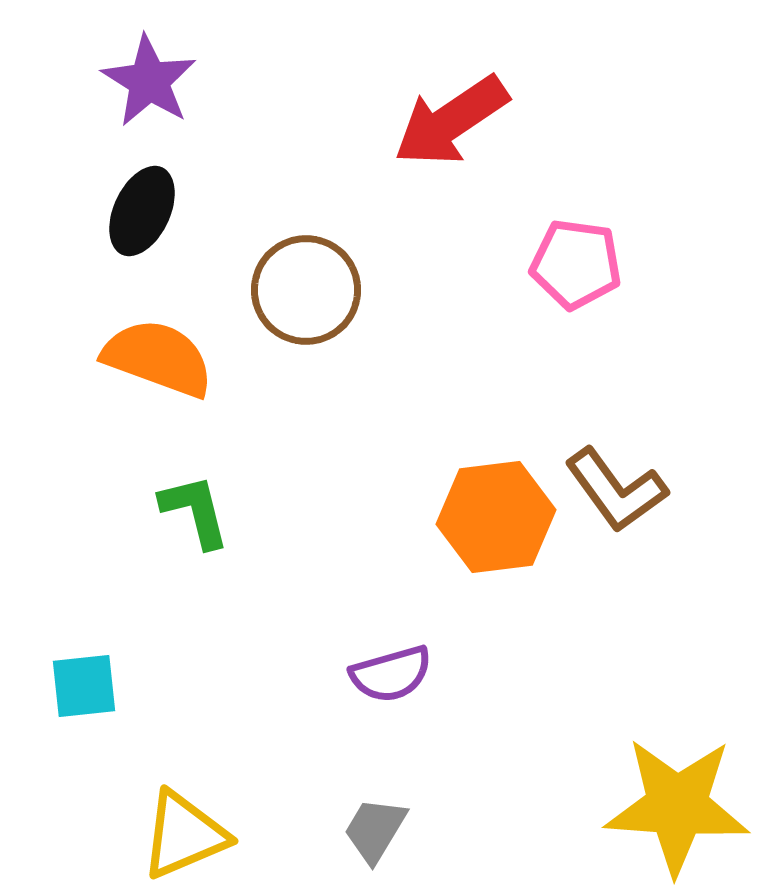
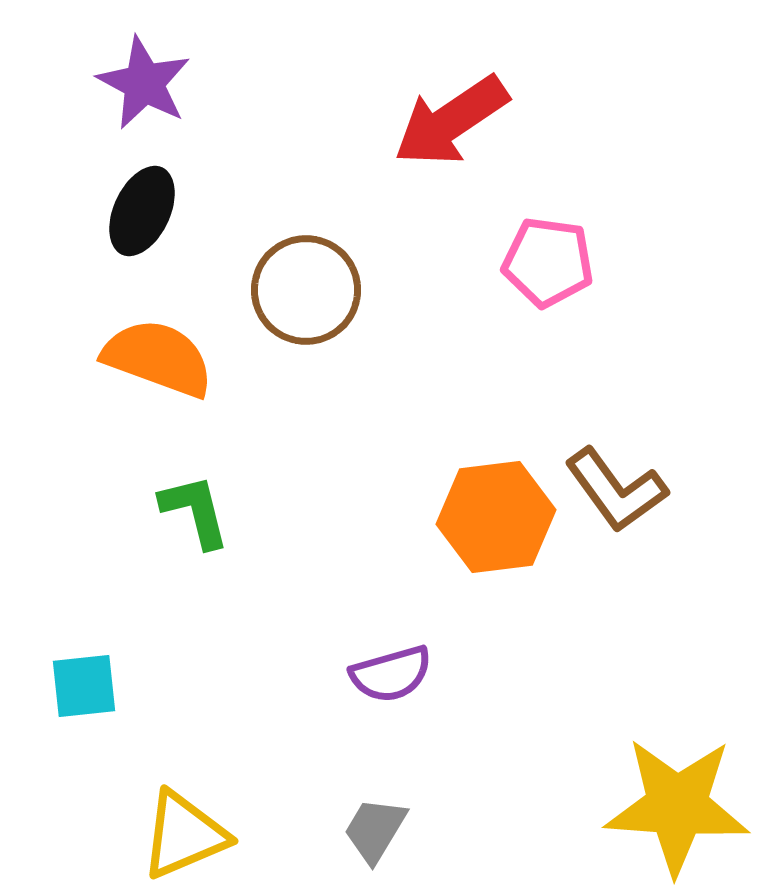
purple star: moved 5 px left, 2 px down; rotated 4 degrees counterclockwise
pink pentagon: moved 28 px left, 2 px up
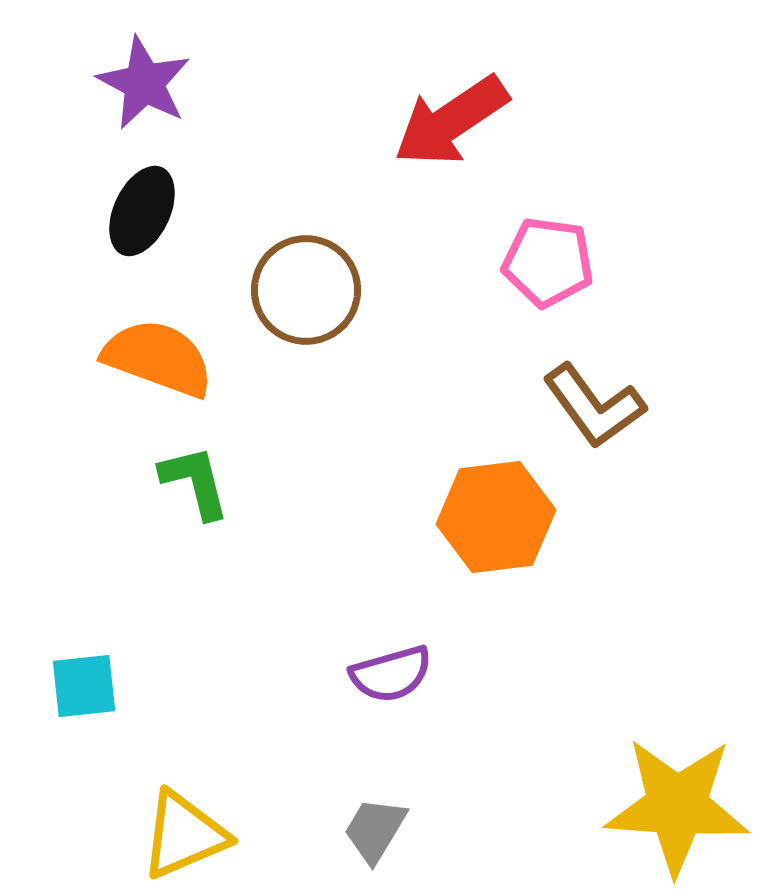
brown L-shape: moved 22 px left, 84 px up
green L-shape: moved 29 px up
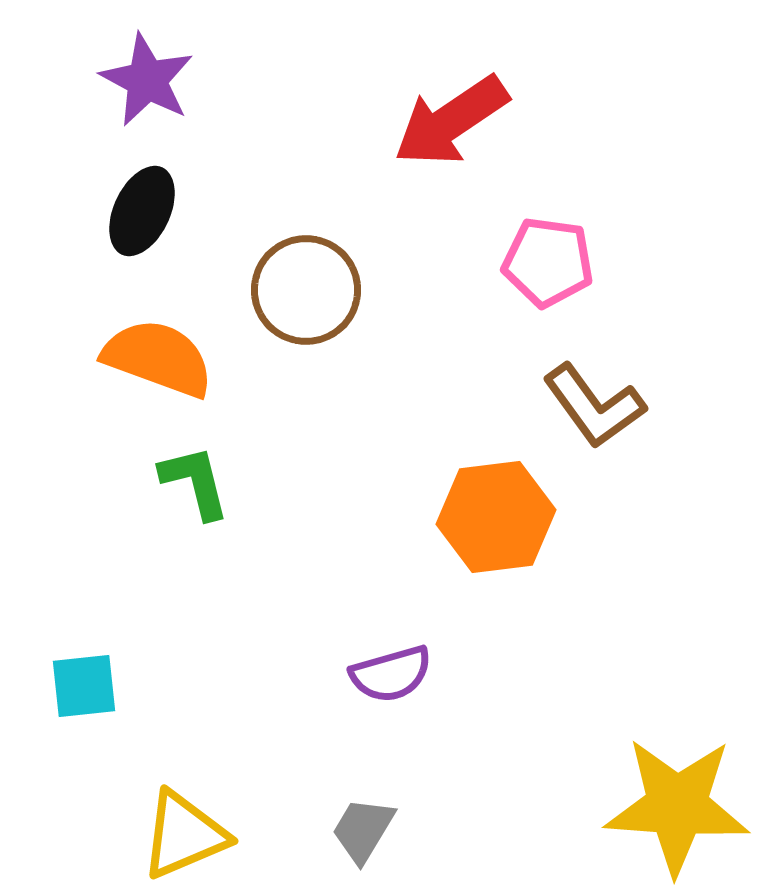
purple star: moved 3 px right, 3 px up
gray trapezoid: moved 12 px left
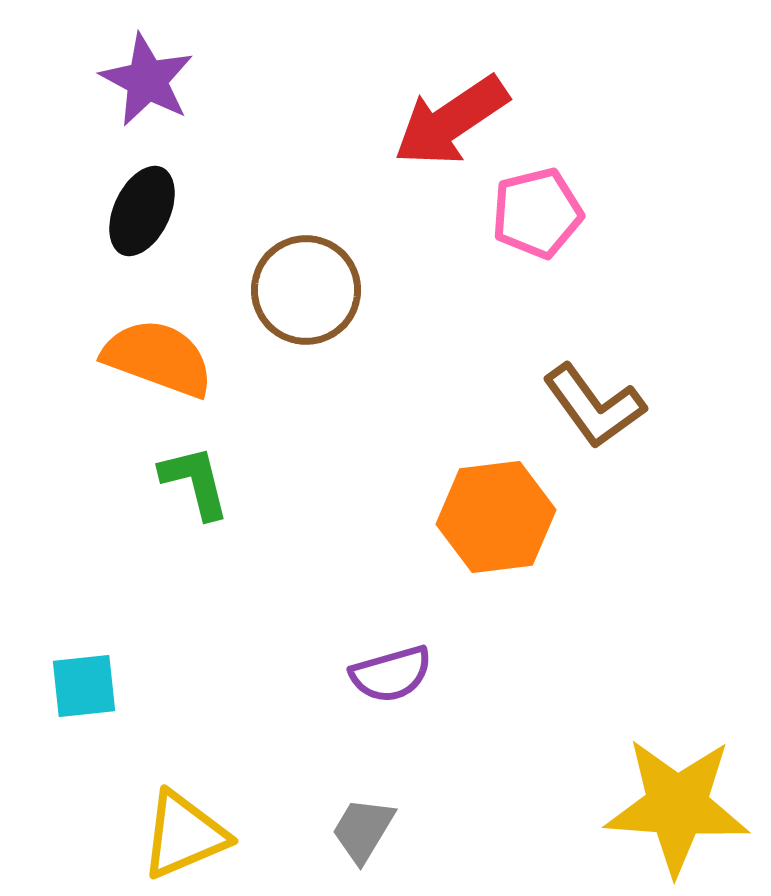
pink pentagon: moved 11 px left, 49 px up; rotated 22 degrees counterclockwise
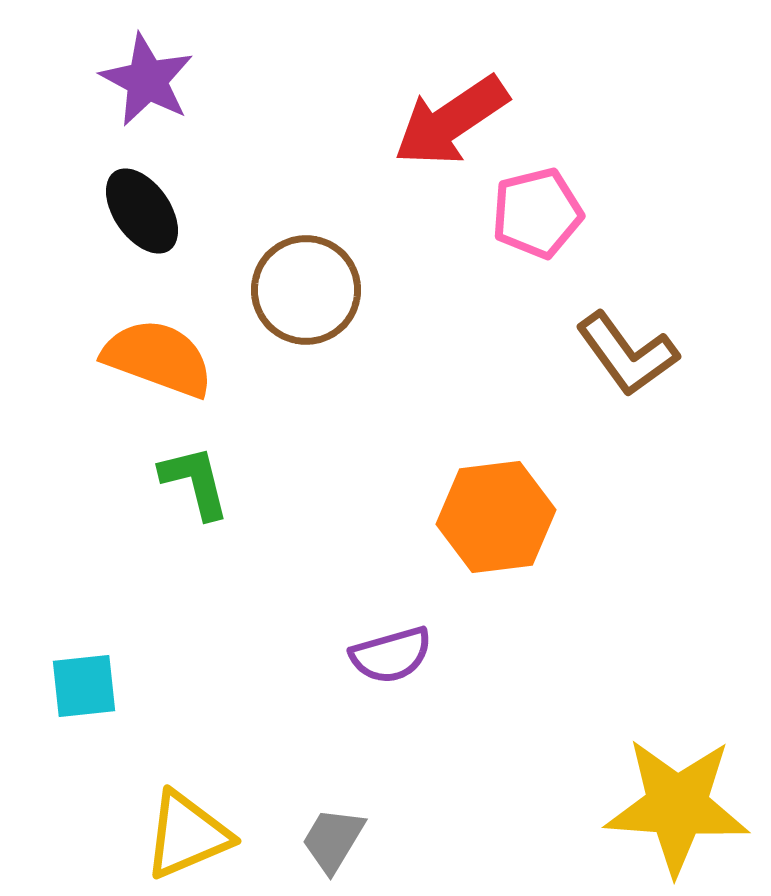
black ellipse: rotated 60 degrees counterclockwise
brown L-shape: moved 33 px right, 52 px up
purple semicircle: moved 19 px up
gray trapezoid: moved 30 px left, 10 px down
yellow triangle: moved 3 px right
